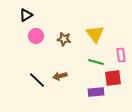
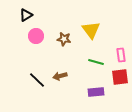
yellow triangle: moved 4 px left, 4 px up
red square: moved 7 px right, 1 px up
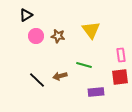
brown star: moved 6 px left, 3 px up
green line: moved 12 px left, 3 px down
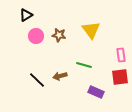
brown star: moved 1 px right, 1 px up
purple rectangle: rotated 28 degrees clockwise
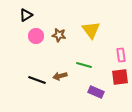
black line: rotated 24 degrees counterclockwise
